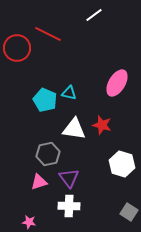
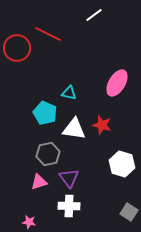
cyan pentagon: moved 13 px down
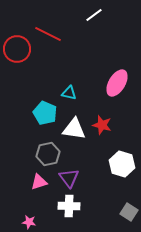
red circle: moved 1 px down
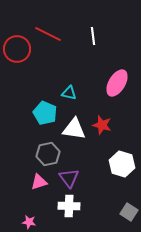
white line: moved 1 px left, 21 px down; rotated 60 degrees counterclockwise
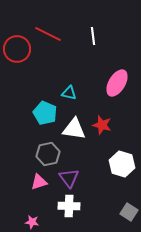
pink star: moved 3 px right
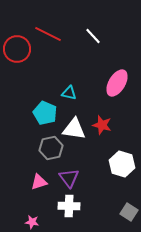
white line: rotated 36 degrees counterclockwise
gray hexagon: moved 3 px right, 6 px up
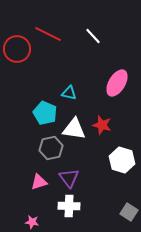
white hexagon: moved 4 px up
